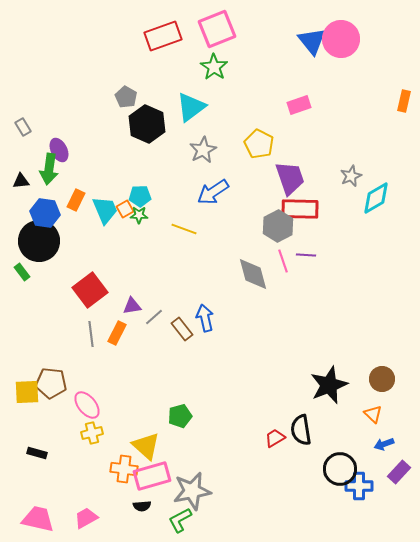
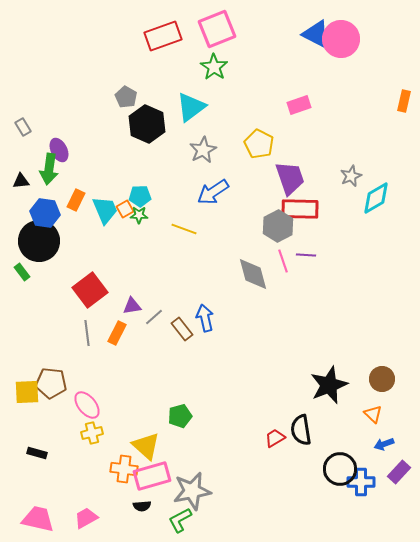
blue triangle at (312, 41): moved 4 px right, 7 px up; rotated 24 degrees counterclockwise
gray line at (91, 334): moved 4 px left, 1 px up
blue cross at (359, 486): moved 2 px right, 4 px up
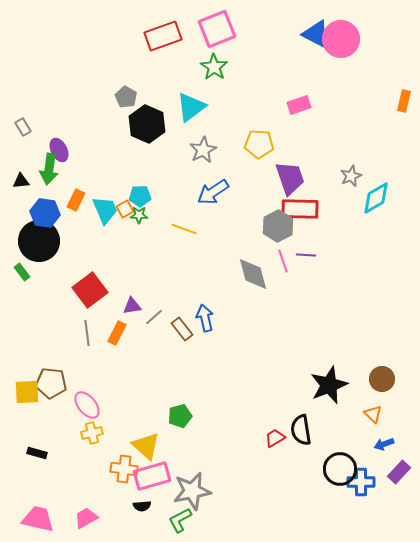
yellow pentagon at (259, 144): rotated 24 degrees counterclockwise
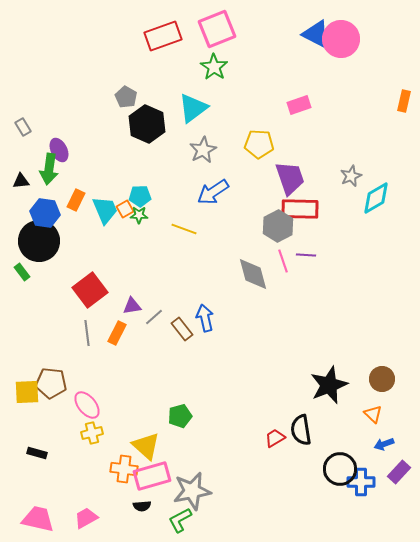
cyan triangle at (191, 107): moved 2 px right, 1 px down
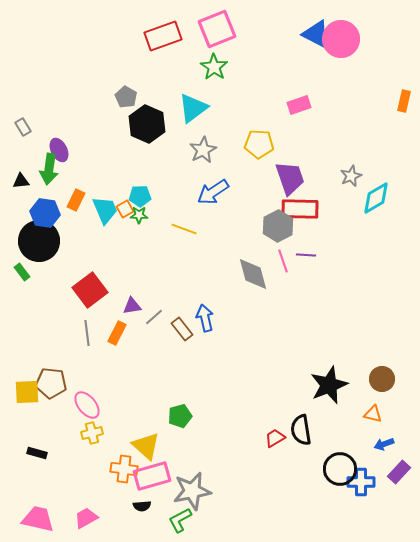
orange triangle at (373, 414): rotated 30 degrees counterclockwise
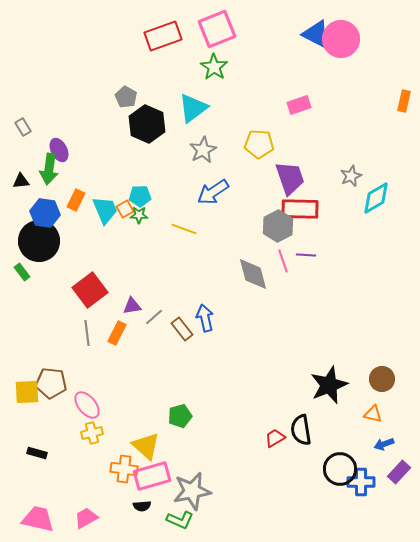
green L-shape at (180, 520): rotated 128 degrees counterclockwise
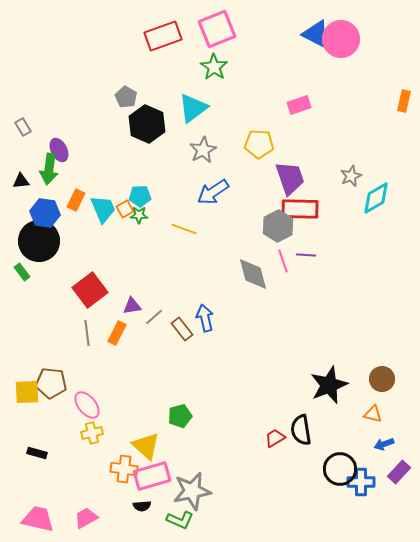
cyan trapezoid at (105, 210): moved 2 px left, 1 px up
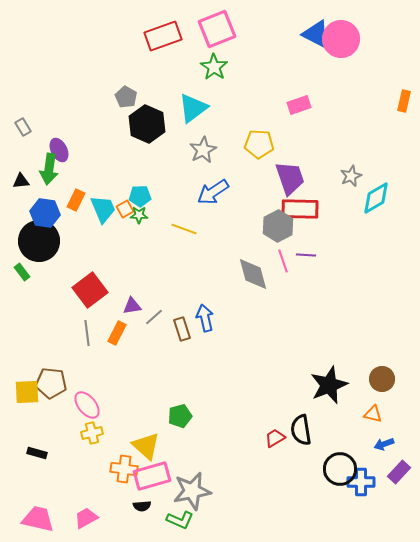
brown rectangle at (182, 329): rotated 20 degrees clockwise
